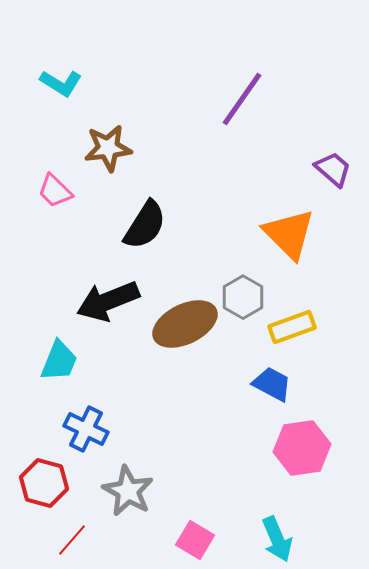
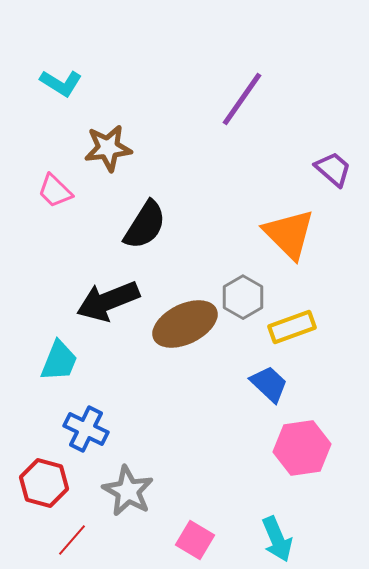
blue trapezoid: moved 3 px left; rotated 15 degrees clockwise
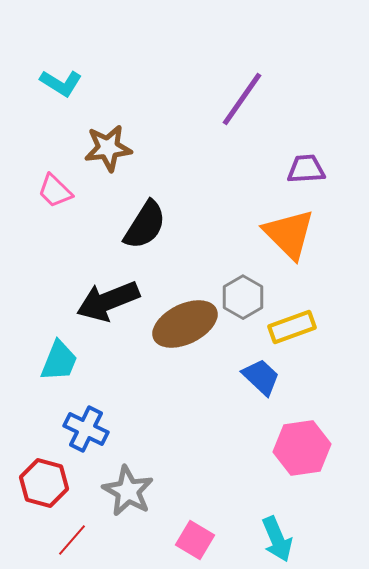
purple trapezoid: moved 27 px left; rotated 45 degrees counterclockwise
blue trapezoid: moved 8 px left, 7 px up
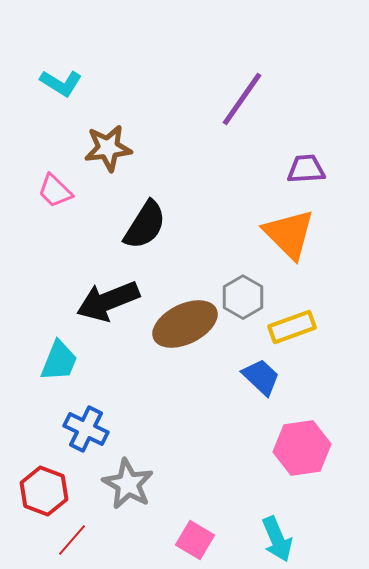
red hexagon: moved 8 px down; rotated 6 degrees clockwise
gray star: moved 7 px up
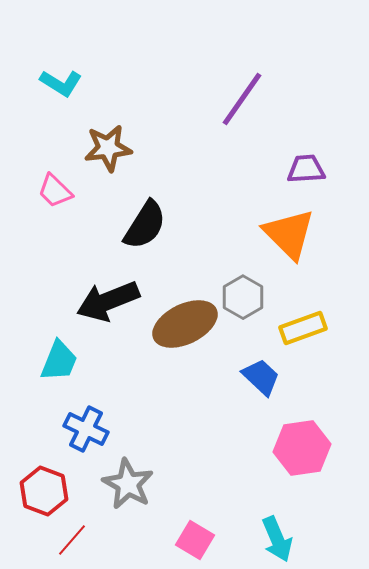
yellow rectangle: moved 11 px right, 1 px down
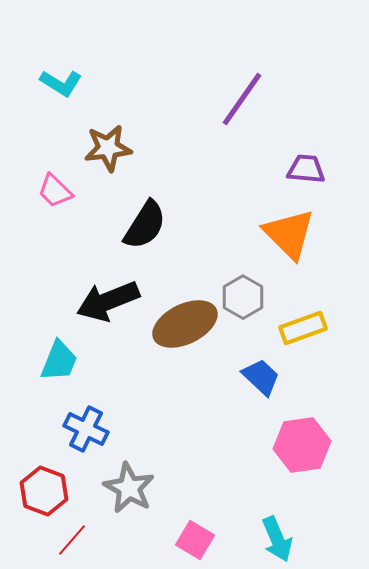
purple trapezoid: rotated 9 degrees clockwise
pink hexagon: moved 3 px up
gray star: moved 1 px right, 4 px down
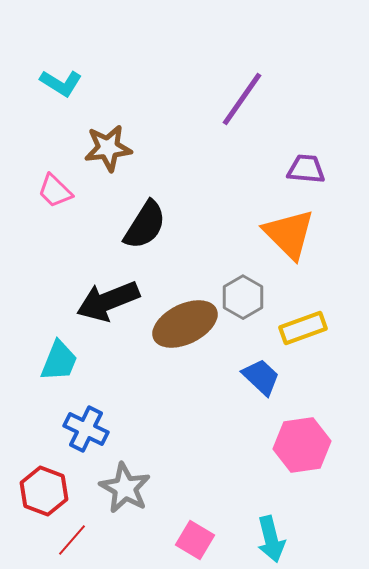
gray star: moved 4 px left
cyan arrow: moved 6 px left; rotated 9 degrees clockwise
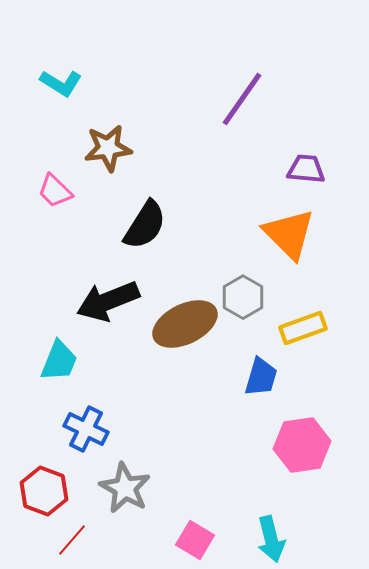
blue trapezoid: rotated 63 degrees clockwise
